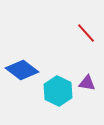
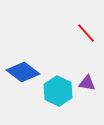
blue diamond: moved 1 px right, 2 px down
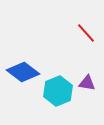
cyan hexagon: rotated 12 degrees clockwise
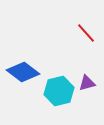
purple triangle: rotated 24 degrees counterclockwise
cyan hexagon: moved 1 px right; rotated 8 degrees clockwise
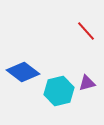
red line: moved 2 px up
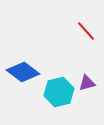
cyan hexagon: moved 1 px down
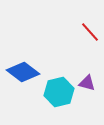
red line: moved 4 px right, 1 px down
purple triangle: rotated 30 degrees clockwise
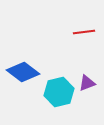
red line: moved 6 px left; rotated 55 degrees counterclockwise
purple triangle: rotated 36 degrees counterclockwise
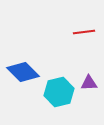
blue diamond: rotated 8 degrees clockwise
purple triangle: moved 2 px right; rotated 18 degrees clockwise
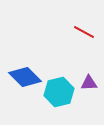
red line: rotated 35 degrees clockwise
blue diamond: moved 2 px right, 5 px down
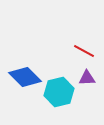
red line: moved 19 px down
purple triangle: moved 2 px left, 5 px up
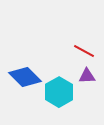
purple triangle: moved 2 px up
cyan hexagon: rotated 16 degrees counterclockwise
